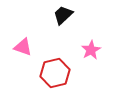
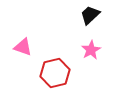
black trapezoid: moved 27 px right
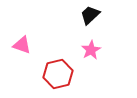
pink triangle: moved 1 px left, 2 px up
red hexagon: moved 3 px right, 1 px down
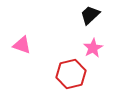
pink star: moved 2 px right, 2 px up
red hexagon: moved 13 px right
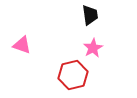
black trapezoid: rotated 125 degrees clockwise
red hexagon: moved 2 px right, 1 px down
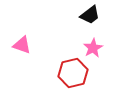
black trapezoid: rotated 60 degrees clockwise
red hexagon: moved 2 px up
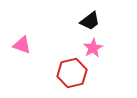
black trapezoid: moved 6 px down
red hexagon: moved 1 px left
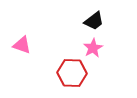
black trapezoid: moved 4 px right
red hexagon: rotated 16 degrees clockwise
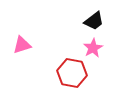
pink triangle: rotated 36 degrees counterclockwise
red hexagon: rotated 8 degrees clockwise
